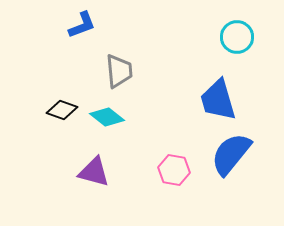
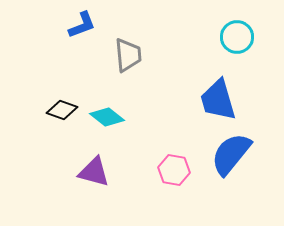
gray trapezoid: moved 9 px right, 16 px up
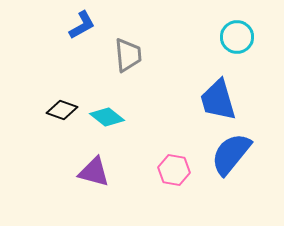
blue L-shape: rotated 8 degrees counterclockwise
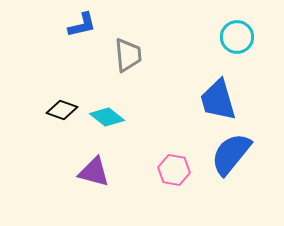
blue L-shape: rotated 16 degrees clockwise
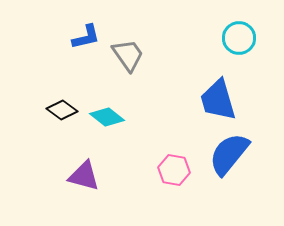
blue L-shape: moved 4 px right, 12 px down
cyan circle: moved 2 px right, 1 px down
gray trapezoid: rotated 30 degrees counterclockwise
black diamond: rotated 16 degrees clockwise
blue semicircle: moved 2 px left
purple triangle: moved 10 px left, 4 px down
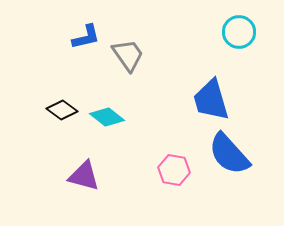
cyan circle: moved 6 px up
blue trapezoid: moved 7 px left
blue semicircle: rotated 81 degrees counterclockwise
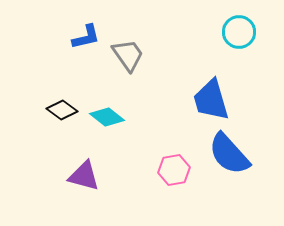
pink hexagon: rotated 20 degrees counterclockwise
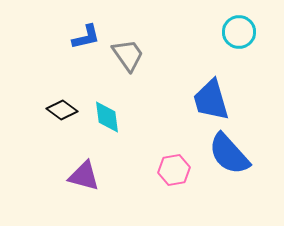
cyan diamond: rotated 44 degrees clockwise
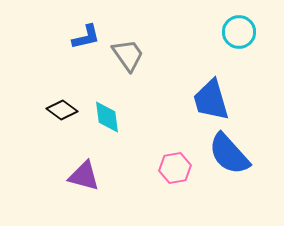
pink hexagon: moved 1 px right, 2 px up
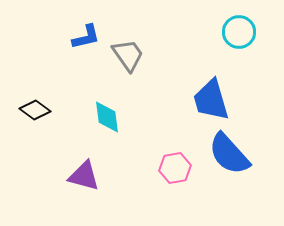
black diamond: moved 27 px left
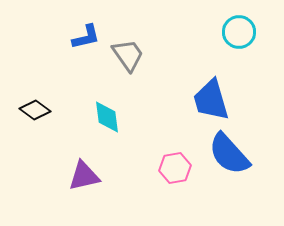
purple triangle: rotated 28 degrees counterclockwise
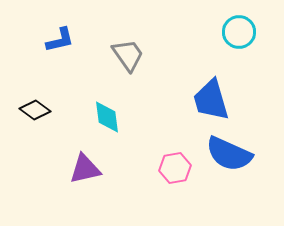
blue L-shape: moved 26 px left, 3 px down
blue semicircle: rotated 24 degrees counterclockwise
purple triangle: moved 1 px right, 7 px up
